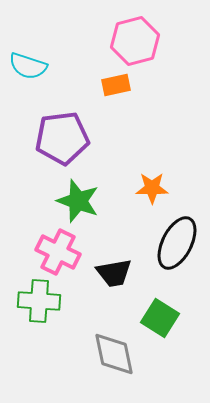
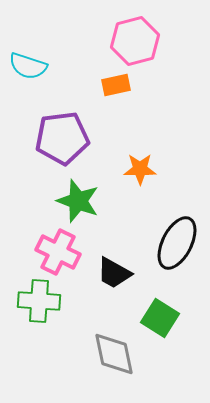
orange star: moved 12 px left, 19 px up
black trapezoid: rotated 39 degrees clockwise
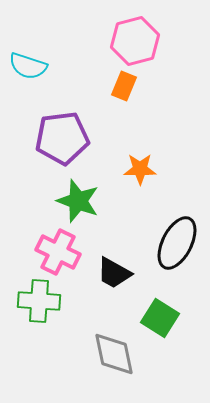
orange rectangle: moved 8 px right, 1 px down; rotated 56 degrees counterclockwise
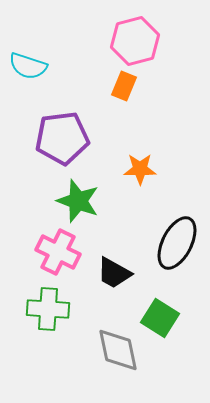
green cross: moved 9 px right, 8 px down
gray diamond: moved 4 px right, 4 px up
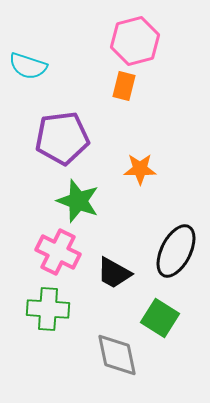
orange rectangle: rotated 8 degrees counterclockwise
black ellipse: moved 1 px left, 8 px down
gray diamond: moved 1 px left, 5 px down
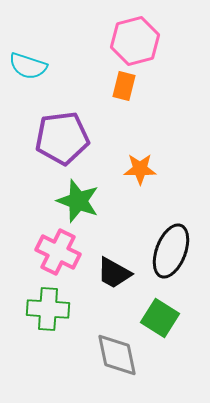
black ellipse: moved 5 px left; rotated 6 degrees counterclockwise
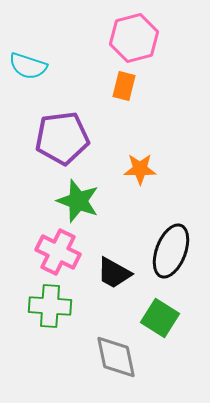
pink hexagon: moved 1 px left, 3 px up
green cross: moved 2 px right, 3 px up
gray diamond: moved 1 px left, 2 px down
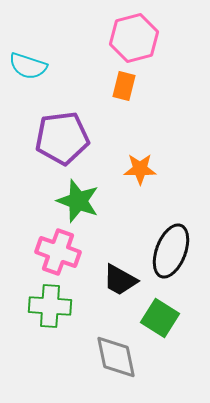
pink cross: rotated 6 degrees counterclockwise
black trapezoid: moved 6 px right, 7 px down
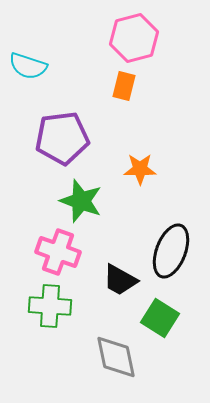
green star: moved 3 px right
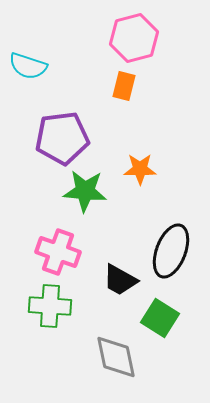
green star: moved 4 px right, 10 px up; rotated 15 degrees counterclockwise
